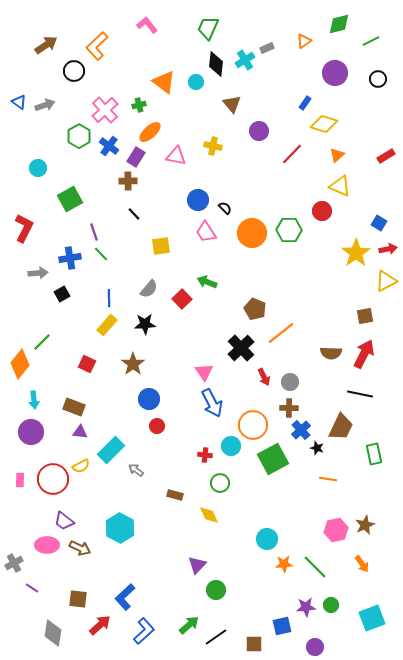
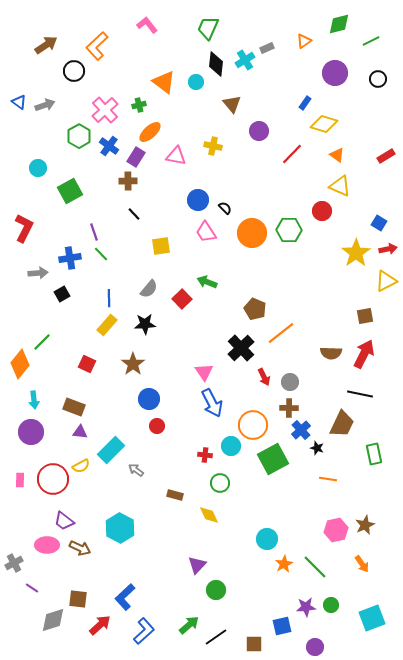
orange triangle at (337, 155): rotated 42 degrees counterclockwise
green square at (70, 199): moved 8 px up
brown trapezoid at (341, 427): moved 1 px right, 3 px up
orange star at (284, 564): rotated 24 degrees counterclockwise
gray diamond at (53, 633): moved 13 px up; rotated 64 degrees clockwise
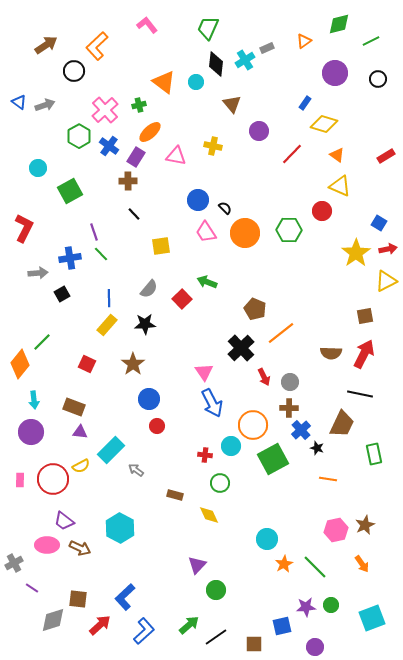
orange circle at (252, 233): moved 7 px left
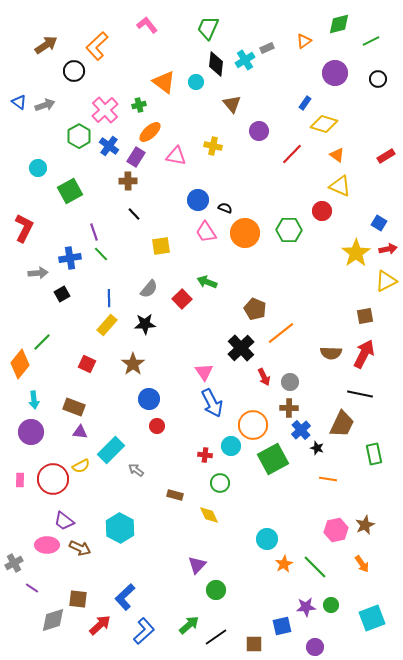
black semicircle at (225, 208): rotated 24 degrees counterclockwise
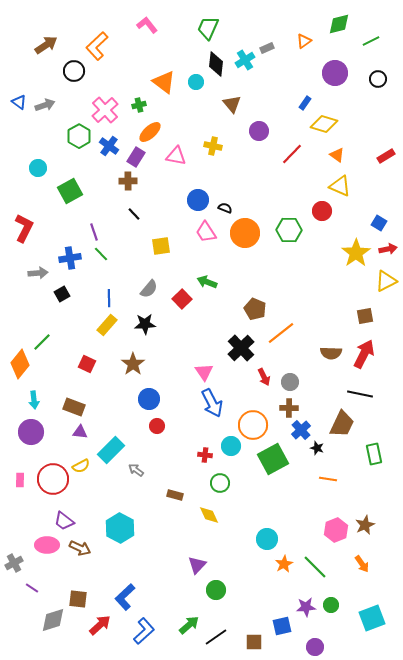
pink hexagon at (336, 530): rotated 10 degrees counterclockwise
brown square at (254, 644): moved 2 px up
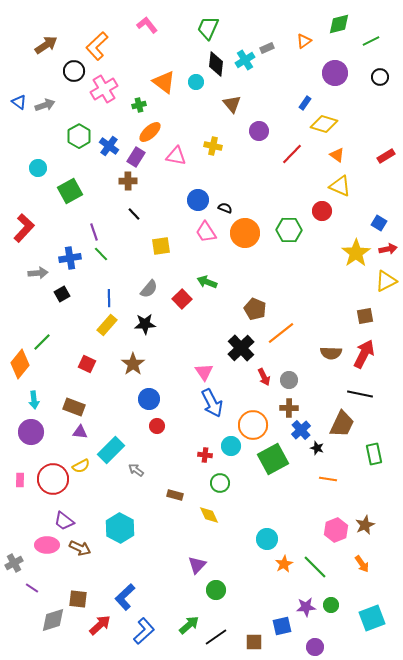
black circle at (378, 79): moved 2 px right, 2 px up
pink cross at (105, 110): moved 1 px left, 21 px up; rotated 12 degrees clockwise
red L-shape at (24, 228): rotated 16 degrees clockwise
gray circle at (290, 382): moved 1 px left, 2 px up
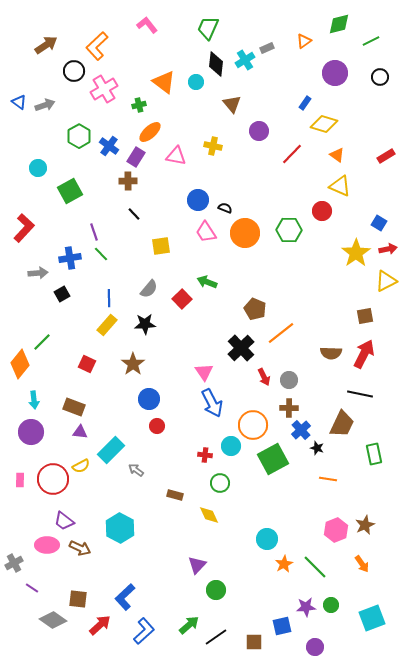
gray diamond at (53, 620): rotated 52 degrees clockwise
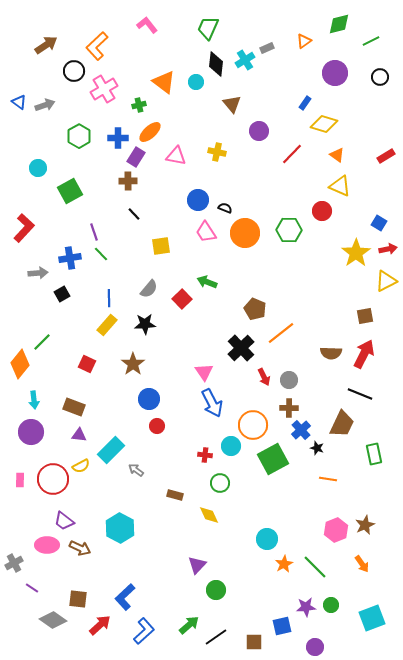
blue cross at (109, 146): moved 9 px right, 8 px up; rotated 36 degrees counterclockwise
yellow cross at (213, 146): moved 4 px right, 6 px down
black line at (360, 394): rotated 10 degrees clockwise
purple triangle at (80, 432): moved 1 px left, 3 px down
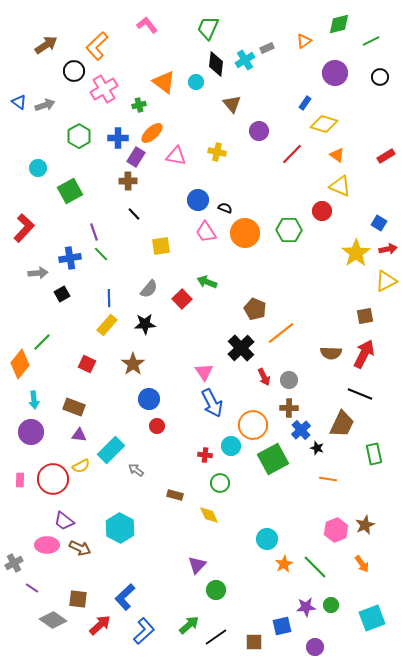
orange ellipse at (150, 132): moved 2 px right, 1 px down
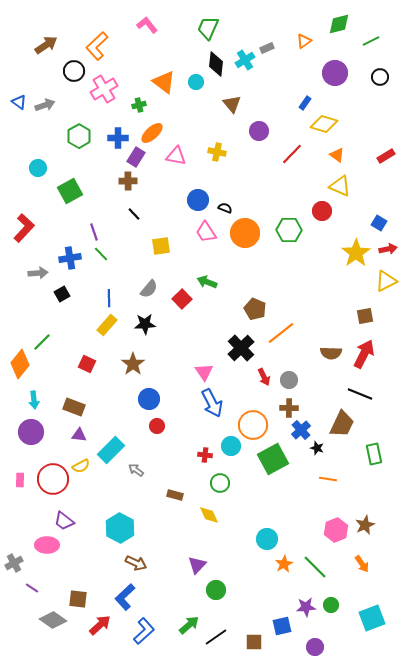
brown arrow at (80, 548): moved 56 px right, 15 px down
